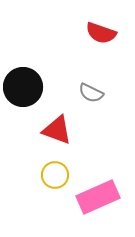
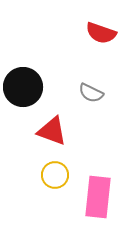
red triangle: moved 5 px left, 1 px down
pink rectangle: rotated 60 degrees counterclockwise
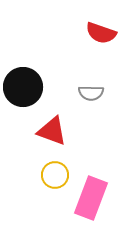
gray semicircle: rotated 25 degrees counterclockwise
pink rectangle: moved 7 px left, 1 px down; rotated 15 degrees clockwise
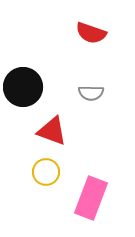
red semicircle: moved 10 px left
yellow circle: moved 9 px left, 3 px up
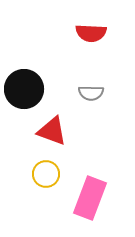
red semicircle: rotated 16 degrees counterclockwise
black circle: moved 1 px right, 2 px down
yellow circle: moved 2 px down
pink rectangle: moved 1 px left
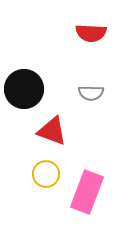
pink rectangle: moved 3 px left, 6 px up
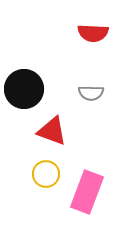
red semicircle: moved 2 px right
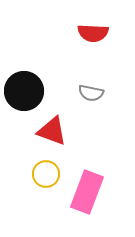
black circle: moved 2 px down
gray semicircle: rotated 10 degrees clockwise
